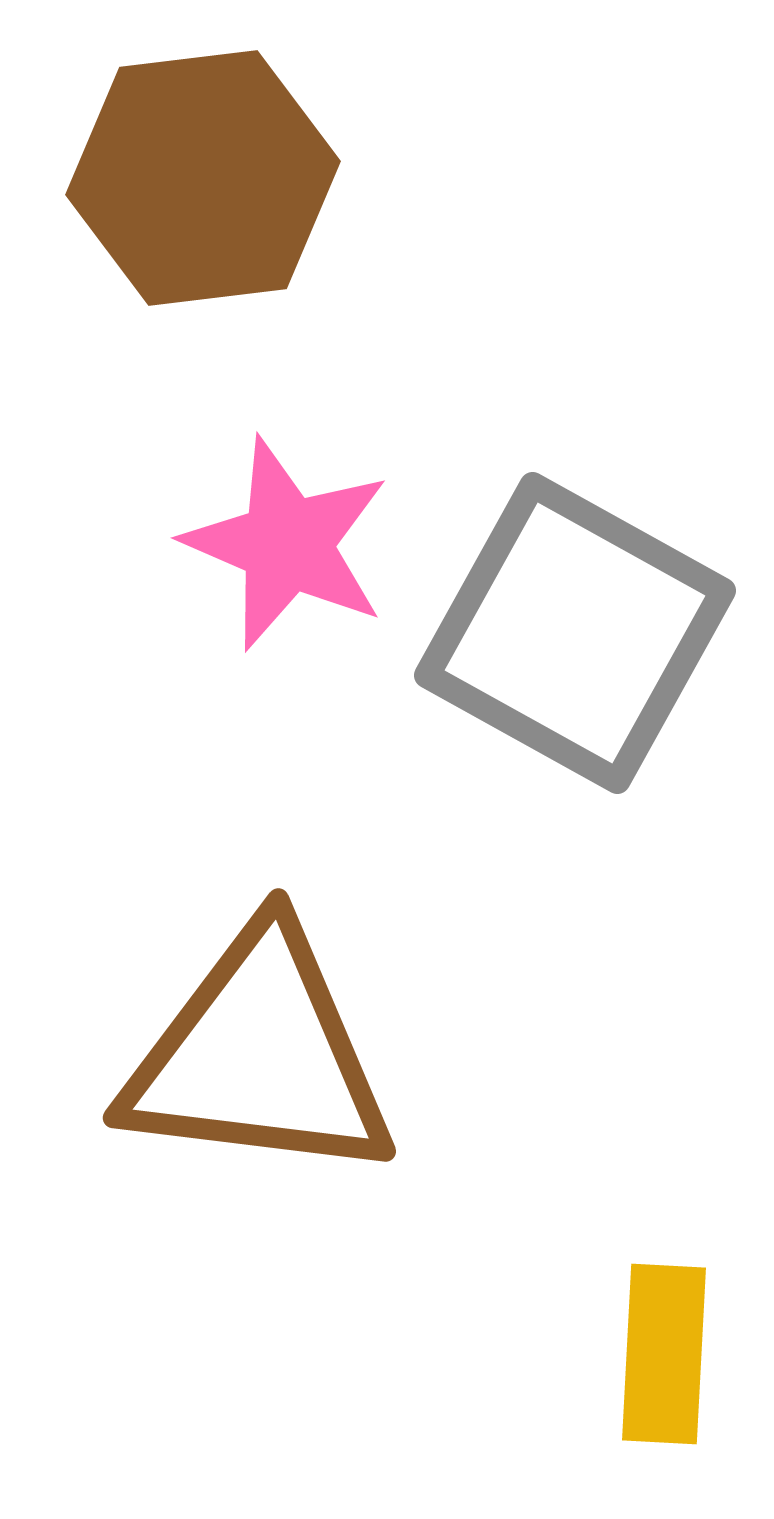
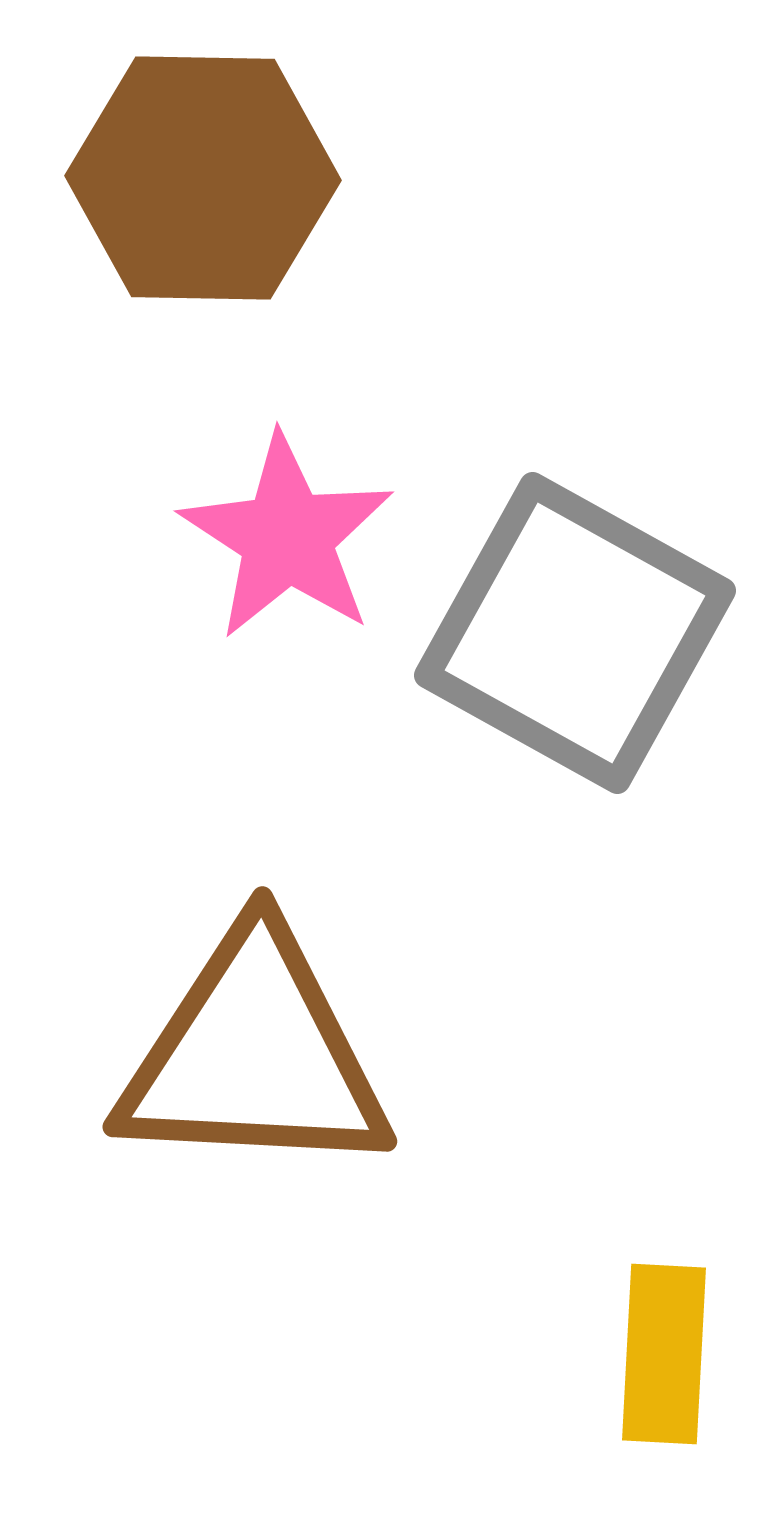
brown hexagon: rotated 8 degrees clockwise
pink star: moved 7 px up; rotated 10 degrees clockwise
brown triangle: moved 5 px left, 1 px up; rotated 4 degrees counterclockwise
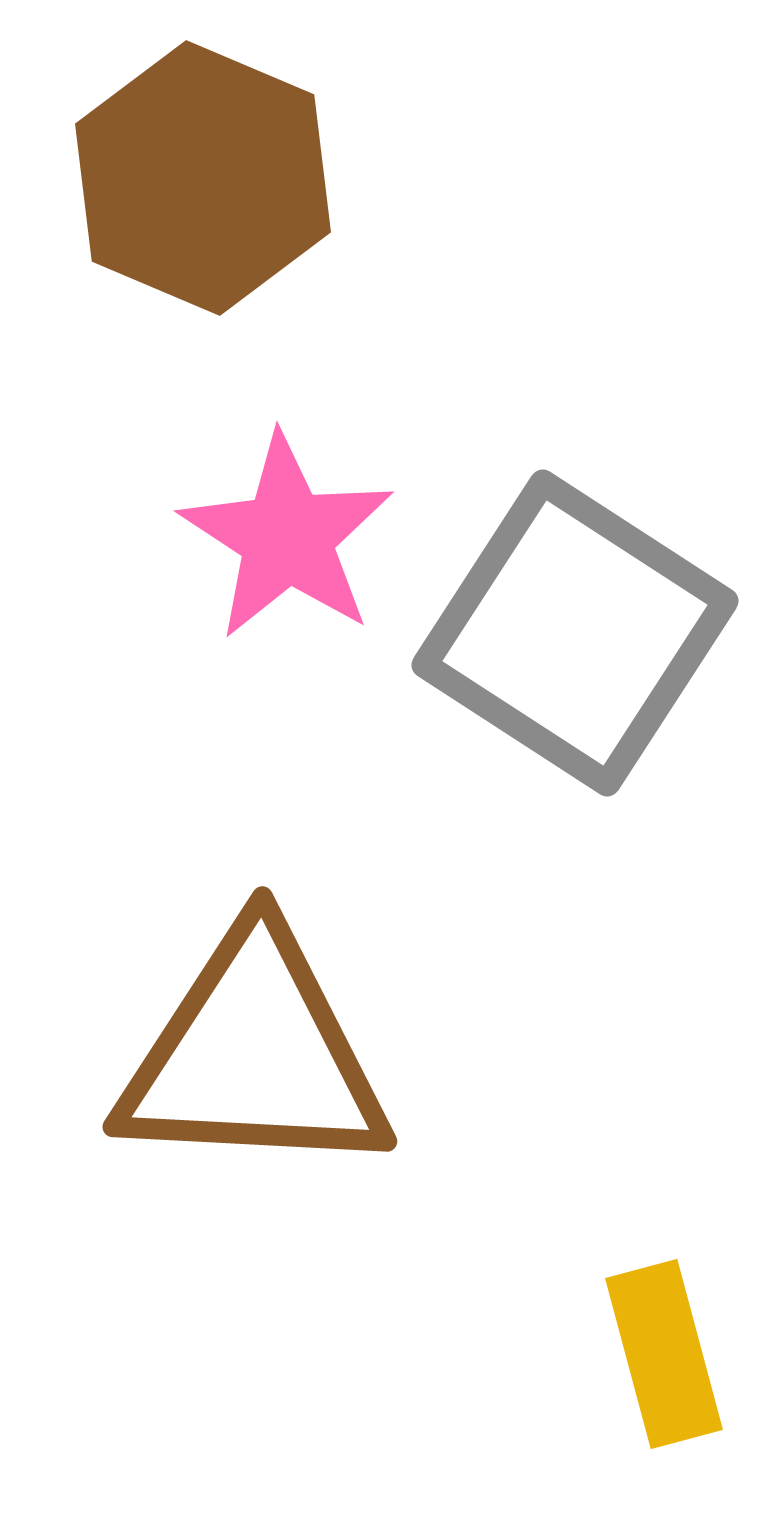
brown hexagon: rotated 22 degrees clockwise
gray square: rotated 4 degrees clockwise
yellow rectangle: rotated 18 degrees counterclockwise
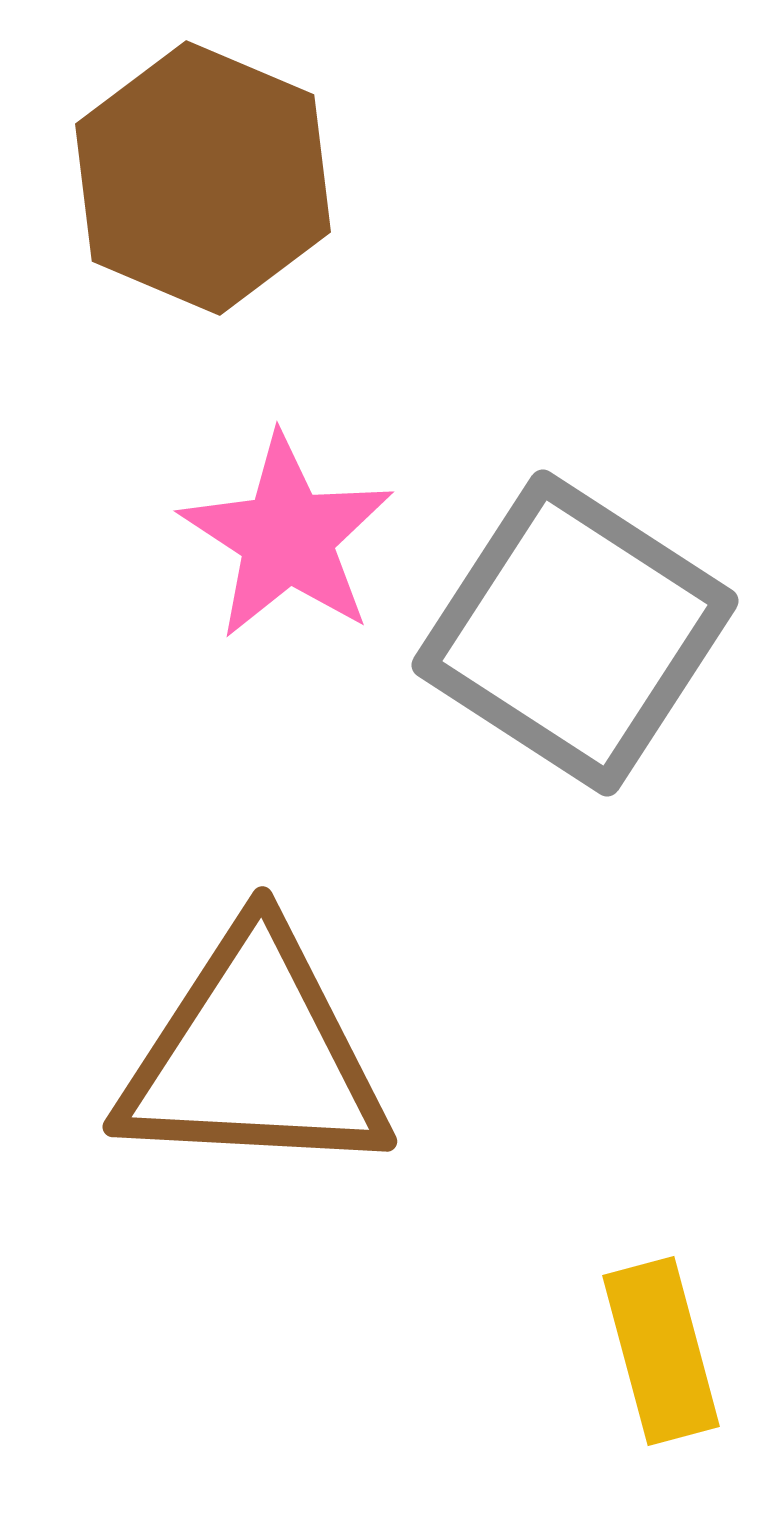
yellow rectangle: moved 3 px left, 3 px up
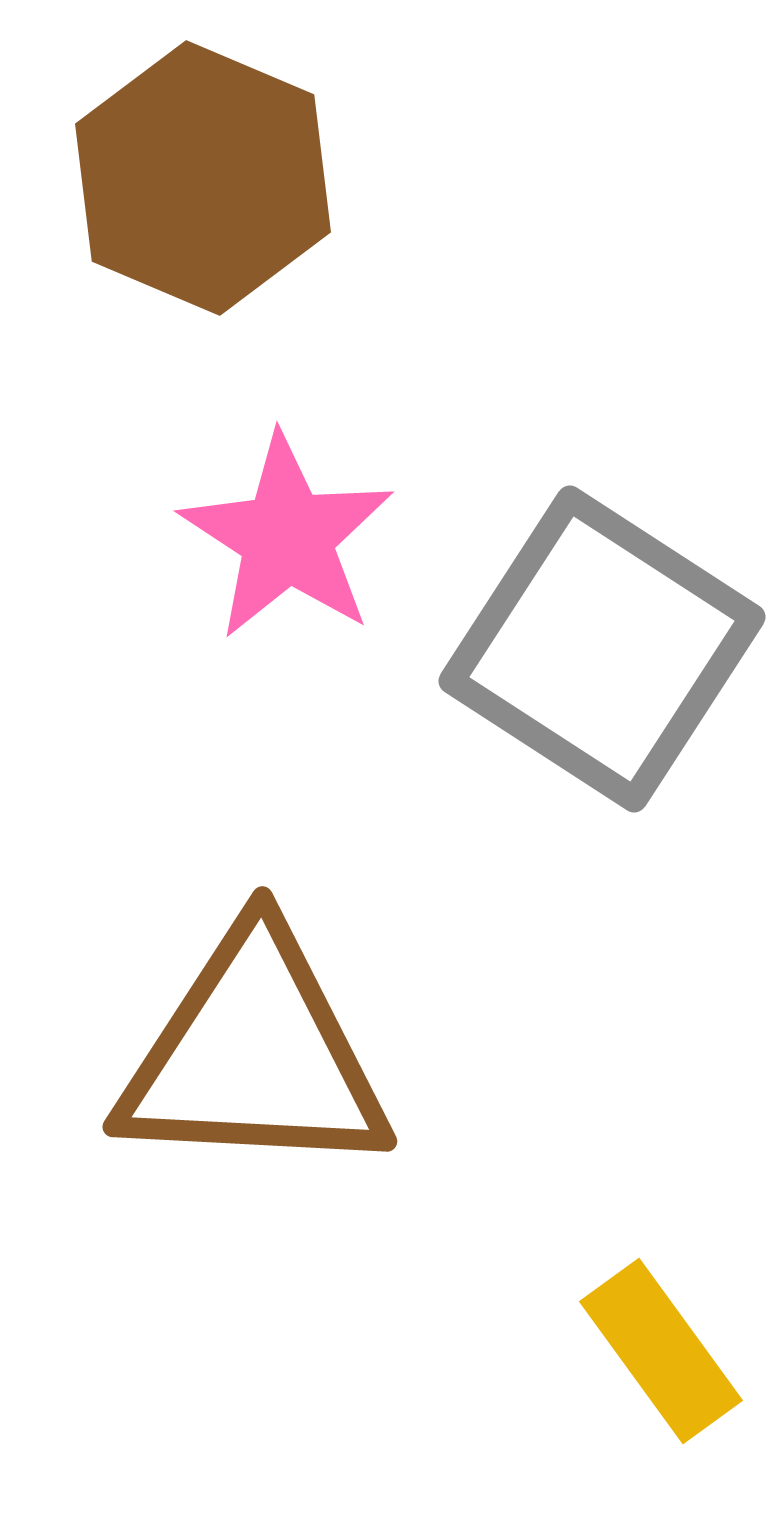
gray square: moved 27 px right, 16 px down
yellow rectangle: rotated 21 degrees counterclockwise
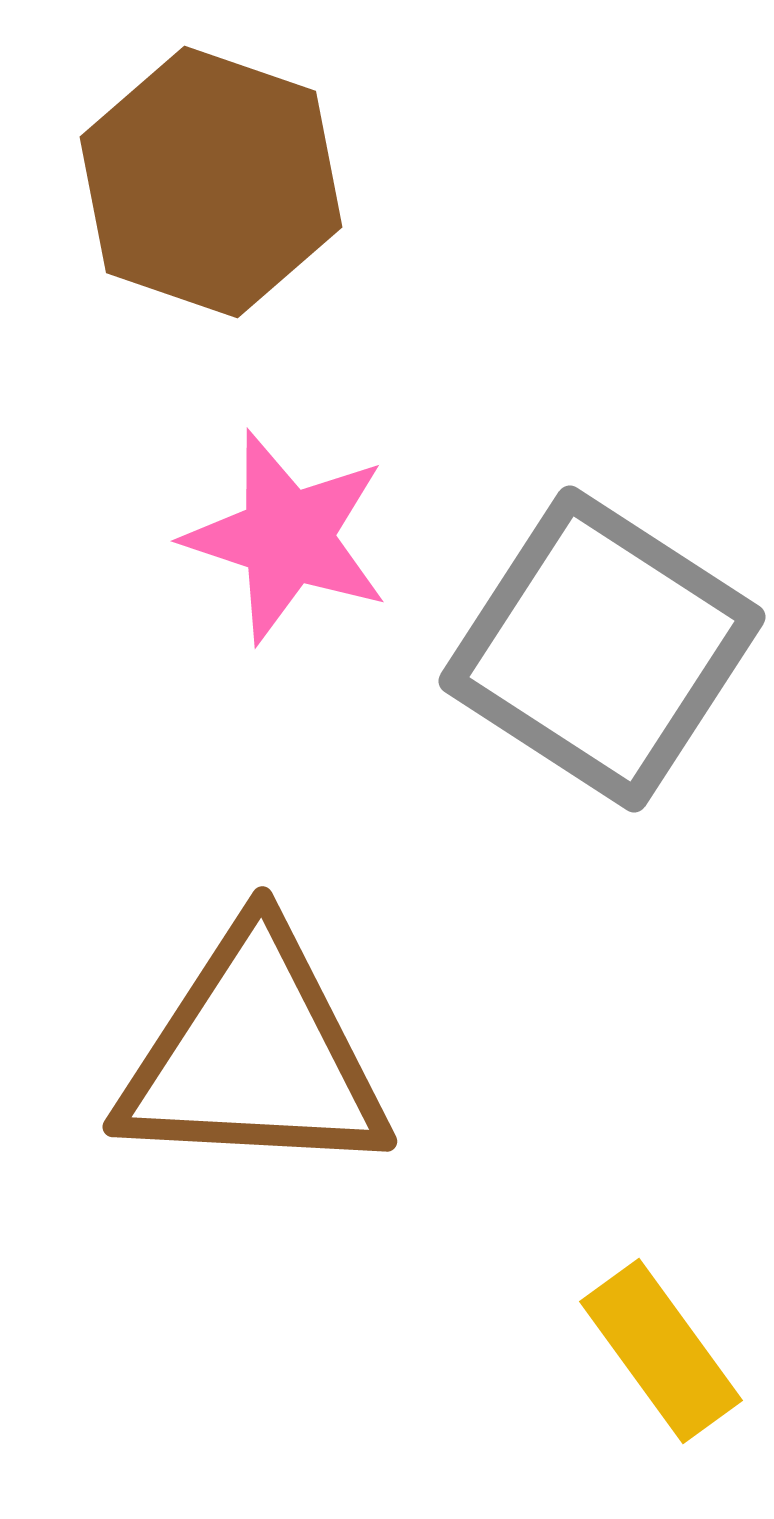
brown hexagon: moved 8 px right, 4 px down; rotated 4 degrees counterclockwise
pink star: rotated 15 degrees counterclockwise
